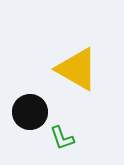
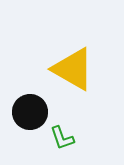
yellow triangle: moved 4 px left
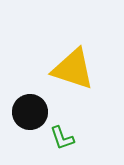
yellow triangle: rotated 12 degrees counterclockwise
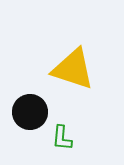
green L-shape: rotated 24 degrees clockwise
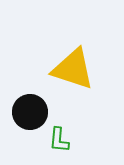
green L-shape: moved 3 px left, 2 px down
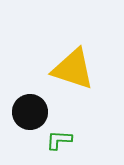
green L-shape: rotated 88 degrees clockwise
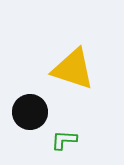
green L-shape: moved 5 px right
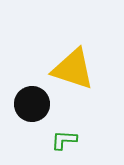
black circle: moved 2 px right, 8 px up
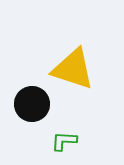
green L-shape: moved 1 px down
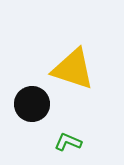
green L-shape: moved 4 px right, 1 px down; rotated 20 degrees clockwise
